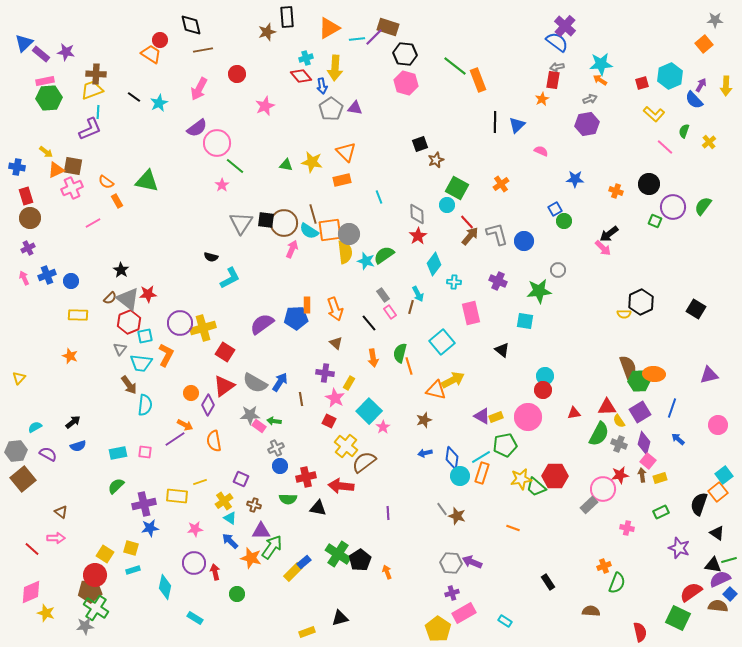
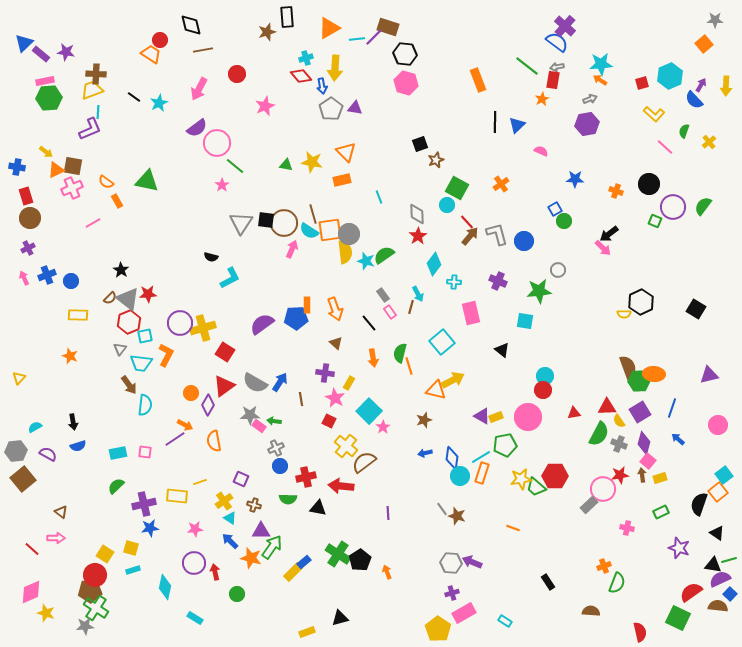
green line at (455, 66): moved 72 px right
black arrow at (73, 422): rotated 119 degrees clockwise
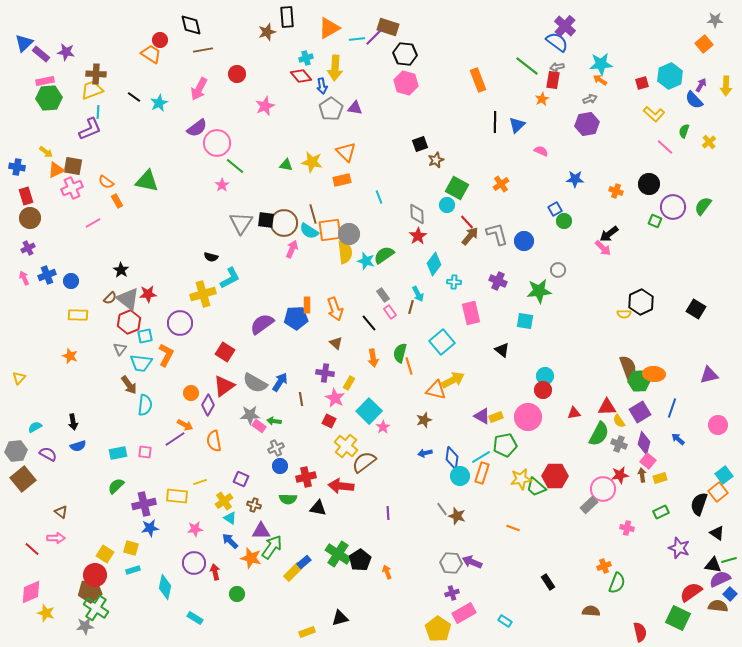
yellow cross at (203, 328): moved 34 px up
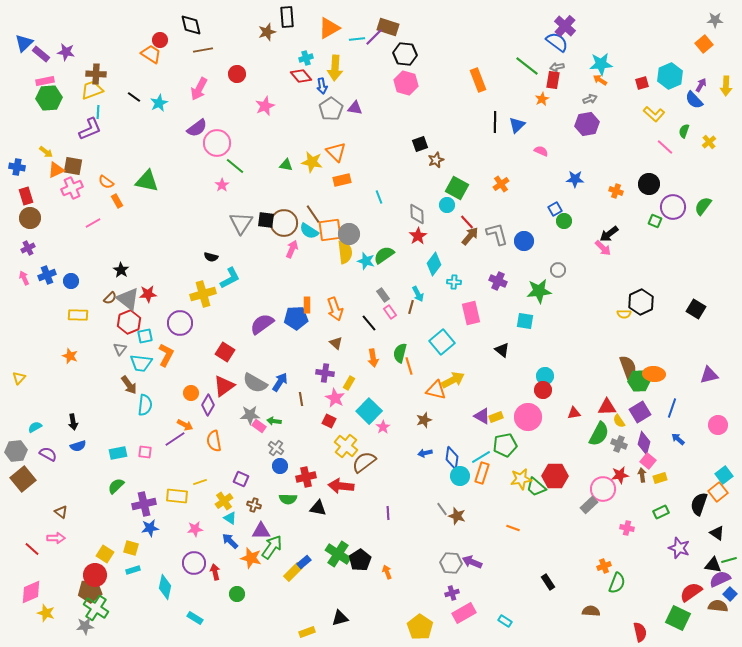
orange triangle at (346, 152): moved 10 px left
brown line at (313, 214): rotated 18 degrees counterclockwise
gray cross at (276, 448): rotated 28 degrees counterclockwise
yellow pentagon at (438, 629): moved 18 px left, 2 px up
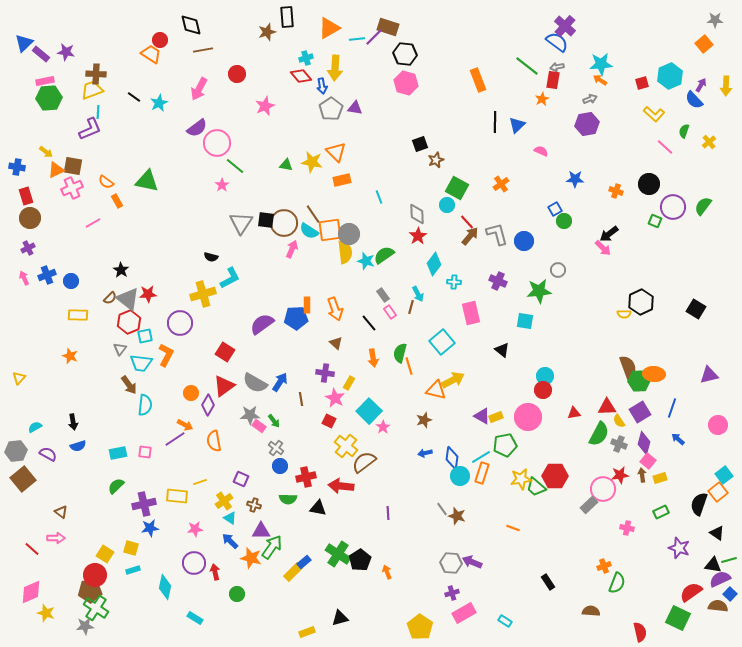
green arrow at (274, 421): rotated 136 degrees counterclockwise
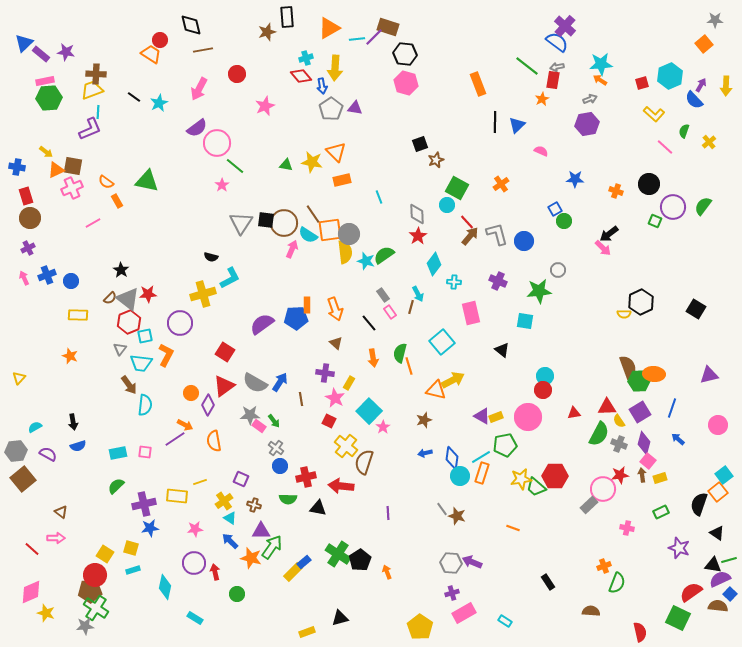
orange rectangle at (478, 80): moved 4 px down
cyan semicircle at (309, 231): moved 1 px left, 4 px down
brown semicircle at (364, 462): rotated 35 degrees counterclockwise
